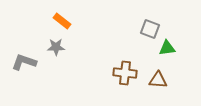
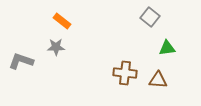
gray square: moved 12 px up; rotated 18 degrees clockwise
gray L-shape: moved 3 px left, 1 px up
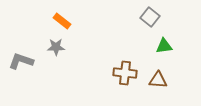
green triangle: moved 3 px left, 2 px up
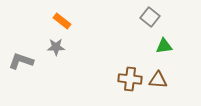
brown cross: moved 5 px right, 6 px down
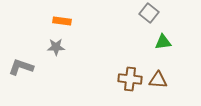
gray square: moved 1 px left, 4 px up
orange rectangle: rotated 30 degrees counterclockwise
green triangle: moved 1 px left, 4 px up
gray L-shape: moved 6 px down
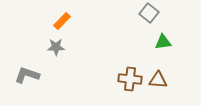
orange rectangle: rotated 54 degrees counterclockwise
gray L-shape: moved 6 px right, 8 px down
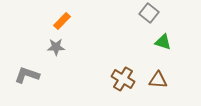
green triangle: rotated 24 degrees clockwise
brown cross: moved 7 px left; rotated 25 degrees clockwise
